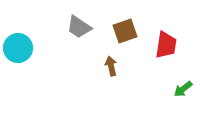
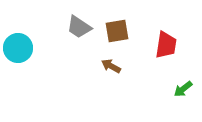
brown square: moved 8 px left; rotated 10 degrees clockwise
brown arrow: rotated 48 degrees counterclockwise
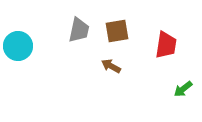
gray trapezoid: moved 3 px down; rotated 112 degrees counterclockwise
cyan circle: moved 2 px up
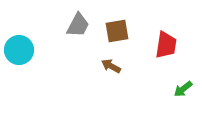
gray trapezoid: moved 1 px left, 5 px up; rotated 16 degrees clockwise
cyan circle: moved 1 px right, 4 px down
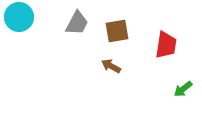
gray trapezoid: moved 1 px left, 2 px up
cyan circle: moved 33 px up
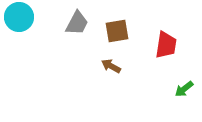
green arrow: moved 1 px right
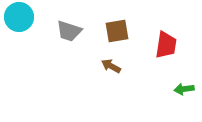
gray trapezoid: moved 8 px left, 8 px down; rotated 80 degrees clockwise
green arrow: rotated 30 degrees clockwise
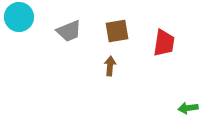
gray trapezoid: rotated 40 degrees counterclockwise
red trapezoid: moved 2 px left, 2 px up
brown arrow: moved 1 px left; rotated 66 degrees clockwise
green arrow: moved 4 px right, 19 px down
